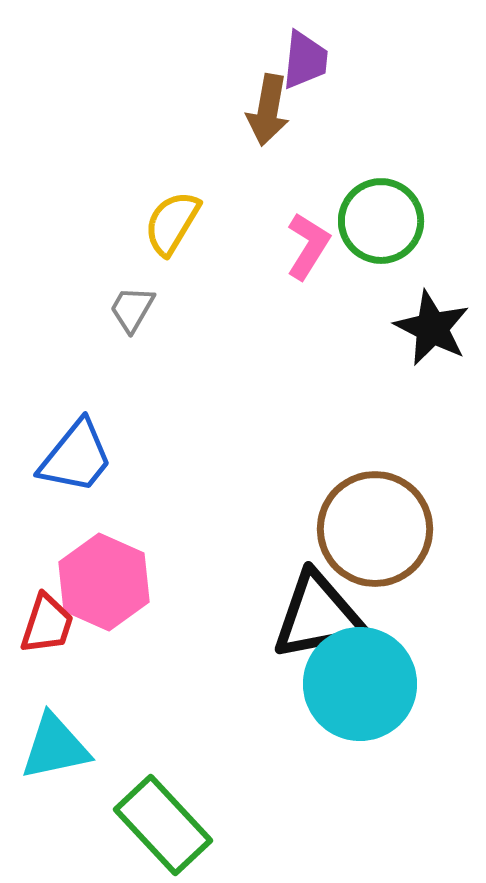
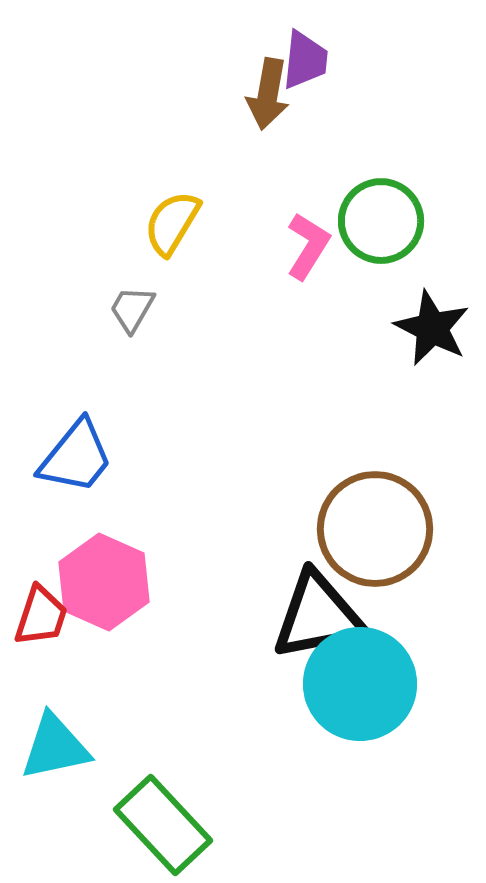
brown arrow: moved 16 px up
red trapezoid: moved 6 px left, 8 px up
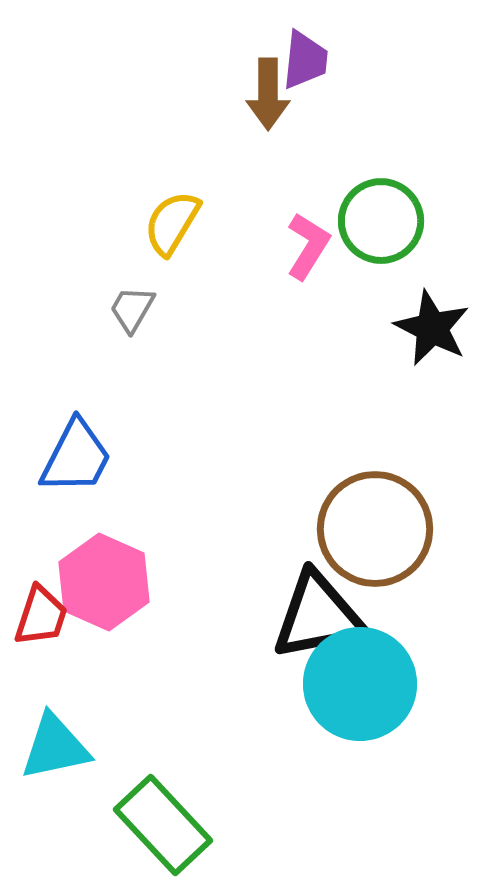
brown arrow: rotated 10 degrees counterclockwise
blue trapezoid: rotated 12 degrees counterclockwise
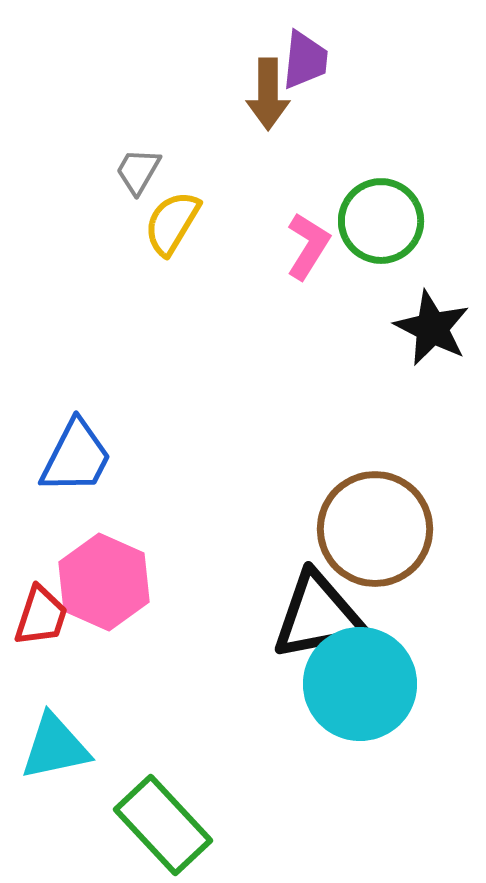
gray trapezoid: moved 6 px right, 138 px up
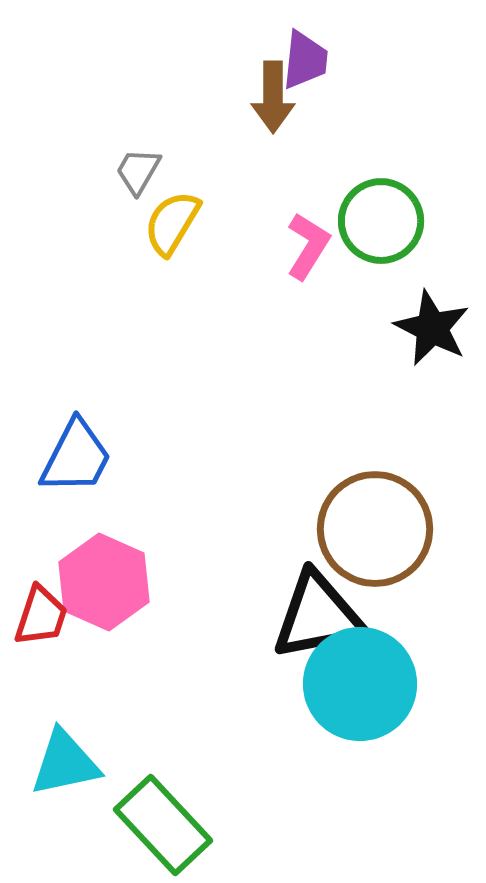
brown arrow: moved 5 px right, 3 px down
cyan triangle: moved 10 px right, 16 px down
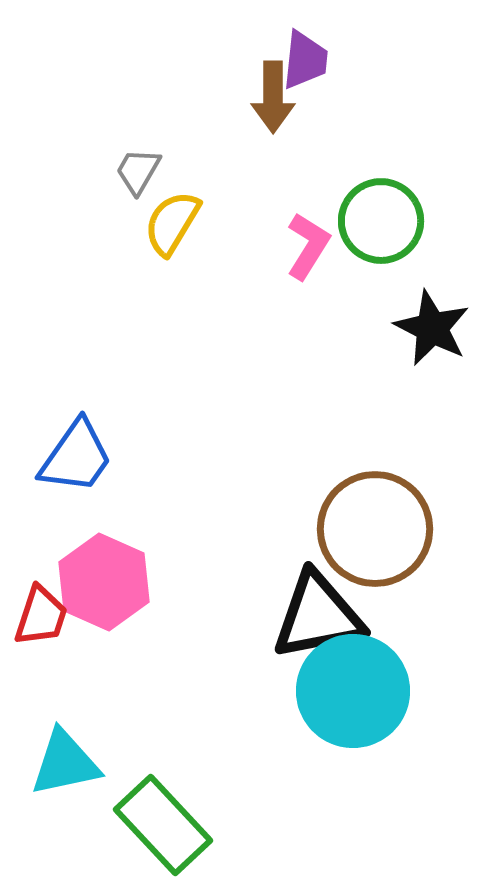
blue trapezoid: rotated 8 degrees clockwise
cyan circle: moved 7 px left, 7 px down
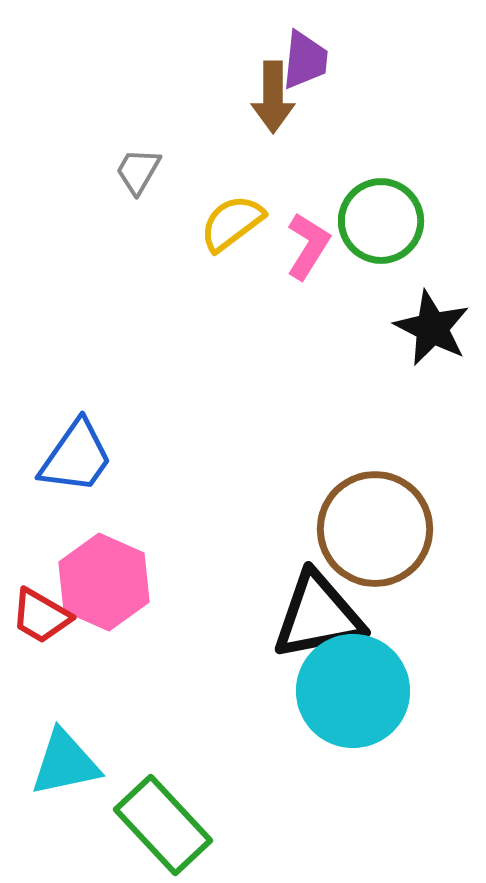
yellow semicircle: moved 60 px right; rotated 22 degrees clockwise
red trapezoid: rotated 102 degrees clockwise
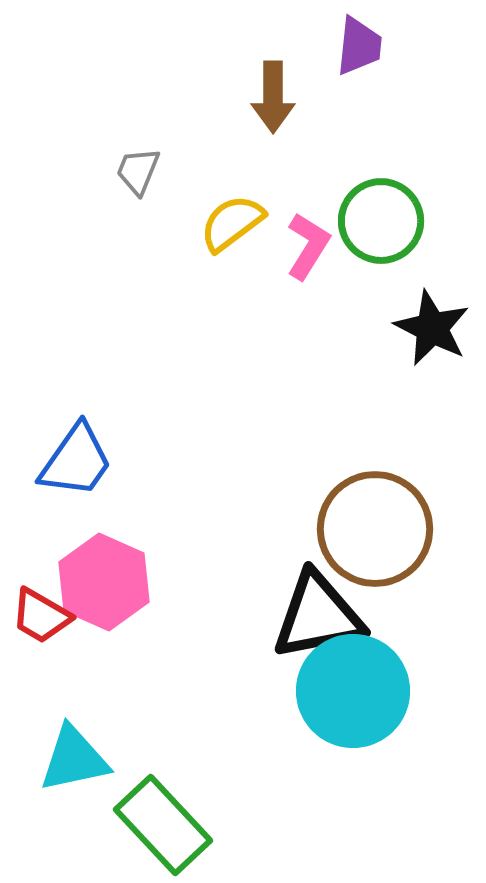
purple trapezoid: moved 54 px right, 14 px up
gray trapezoid: rotated 8 degrees counterclockwise
blue trapezoid: moved 4 px down
cyan triangle: moved 9 px right, 4 px up
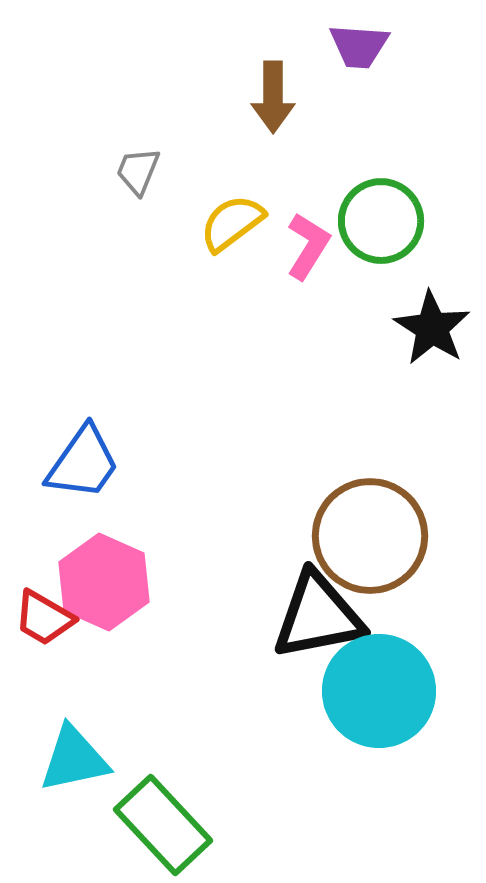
purple trapezoid: rotated 88 degrees clockwise
black star: rotated 6 degrees clockwise
blue trapezoid: moved 7 px right, 2 px down
brown circle: moved 5 px left, 7 px down
red trapezoid: moved 3 px right, 2 px down
cyan circle: moved 26 px right
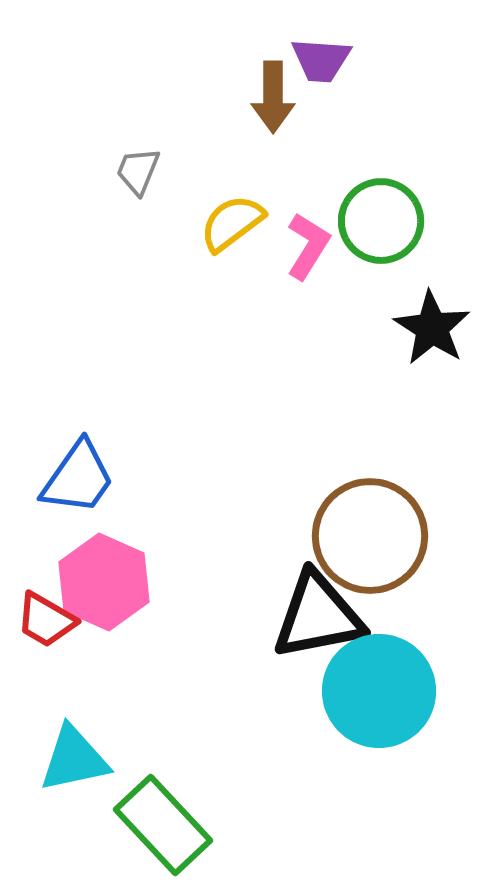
purple trapezoid: moved 38 px left, 14 px down
blue trapezoid: moved 5 px left, 15 px down
red trapezoid: moved 2 px right, 2 px down
